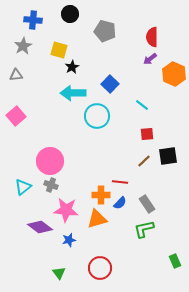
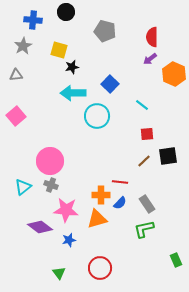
black circle: moved 4 px left, 2 px up
black star: rotated 16 degrees clockwise
green rectangle: moved 1 px right, 1 px up
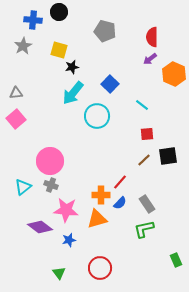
black circle: moved 7 px left
gray triangle: moved 18 px down
cyan arrow: rotated 50 degrees counterclockwise
pink square: moved 3 px down
brown line: moved 1 px up
red line: rotated 56 degrees counterclockwise
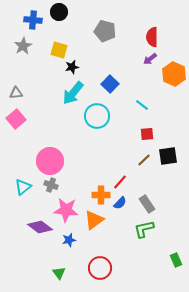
orange triangle: moved 3 px left, 1 px down; rotated 20 degrees counterclockwise
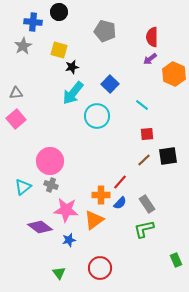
blue cross: moved 2 px down
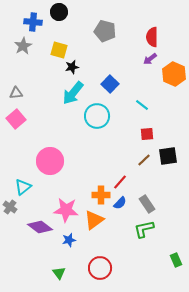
gray cross: moved 41 px left, 22 px down; rotated 16 degrees clockwise
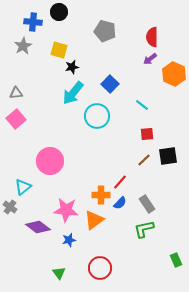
purple diamond: moved 2 px left
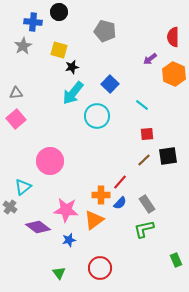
red semicircle: moved 21 px right
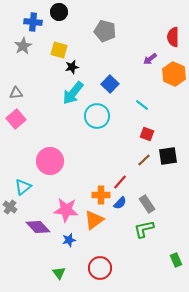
red square: rotated 24 degrees clockwise
purple diamond: rotated 10 degrees clockwise
